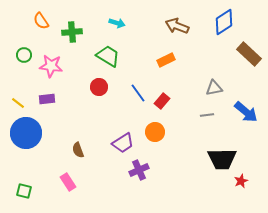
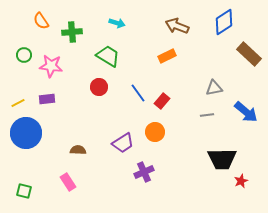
orange rectangle: moved 1 px right, 4 px up
yellow line: rotated 64 degrees counterclockwise
brown semicircle: rotated 112 degrees clockwise
purple cross: moved 5 px right, 2 px down
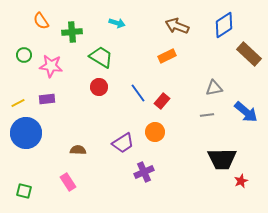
blue diamond: moved 3 px down
green trapezoid: moved 7 px left, 1 px down
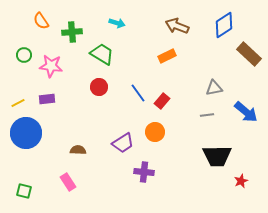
green trapezoid: moved 1 px right, 3 px up
black trapezoid: moved 5 px left, 3 px up
purple cross: rotated 30 degrees clockwise
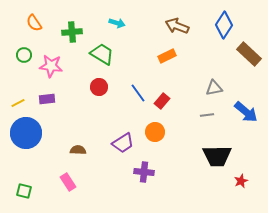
orange semicircle: moved 7 px left, 2 px down
blue diamond: rotated 24 degrees counterclockwise
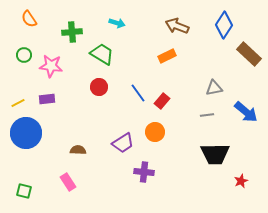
orange semicircle: moved 5 px left, 4 px up
black trapezoid: moved 2 px left, 2 px up
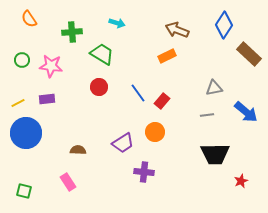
brown arrow: moved 4 px down
green circle: moved 2 px left, 5 px down
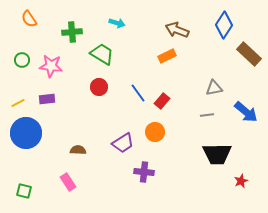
black trapezoid: moved 2 px right
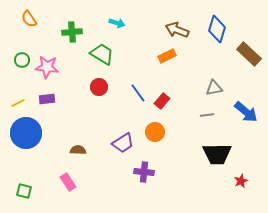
blue diamond: moved 7 px left, 4 px down; rotated 16 degrees counterclockwise
pink star: moved 4 px left, 1 px down
